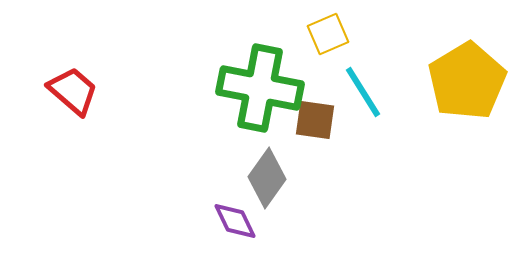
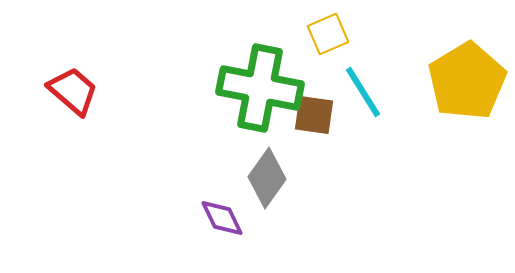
brown square: moved 1 px left, 5 px up
purple diamond: moved 13 px left, 3 px up
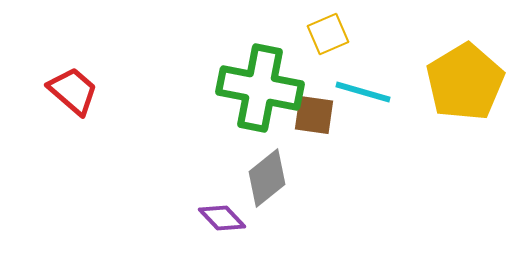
yellow pentagon: moved 2 px left, 1 px down
cyan line: rotated 42 degrees counterclockwise
gray diamond: rotated 16 degrees clockwise
purple diamond: rotated 18 degrees counterclockwise
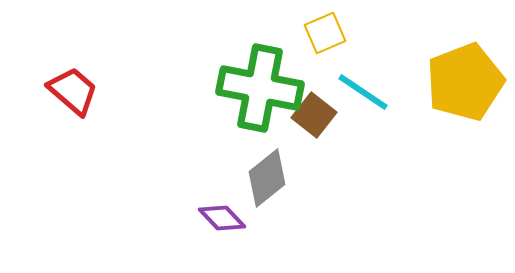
yellow square: moved 3 px left, 1 px up
yellow pentagon: rotated 10 degrees clockwise
cyan line: rotated 18 degrees clockwise
brown square: rotated 30 degrees clockwise
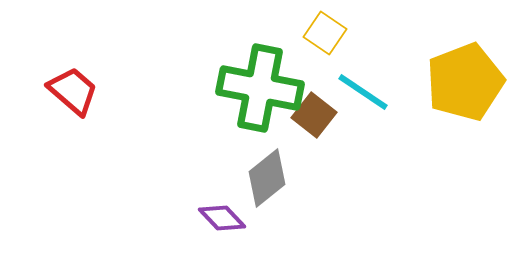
yellow square: rotated 33 degrees counterclockwise
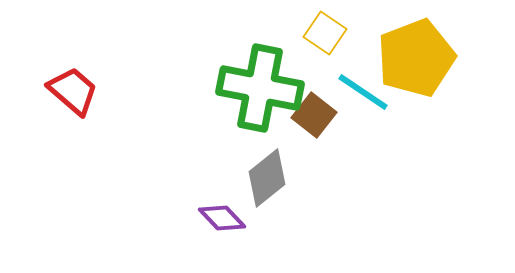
yellow pentagon: moved 49 px left, 24 px up
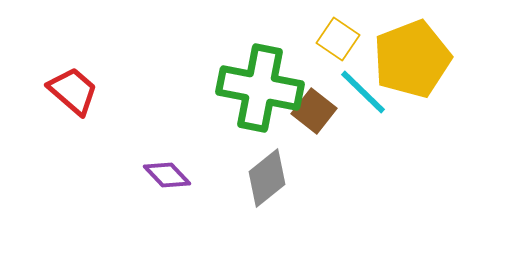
yellow square: moved 13 px right, 6 px down
yellow pentagon: moved 4 px left, 1 px down
cyan line: rotated 10 degrees clockwise
brown square: moved 4 px up
purple diamond: moved 55 px left, 43 px up
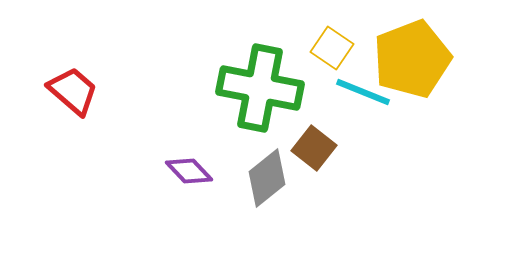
yellow square: moved 6 px left, 9 px down
cyan line: rotated 22 degrees counterclockwise
brown square: moved 37 px down
purple diamond: moved 22 px right, 4 px up
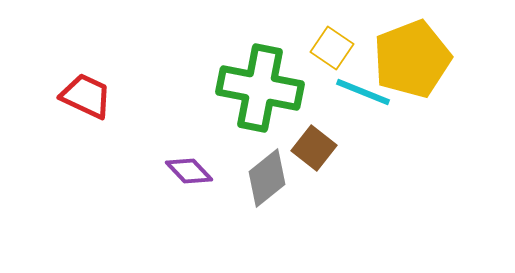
red trapezoid: moved 13 px right, 5 px down; rotated 16 degrees counterclockwise
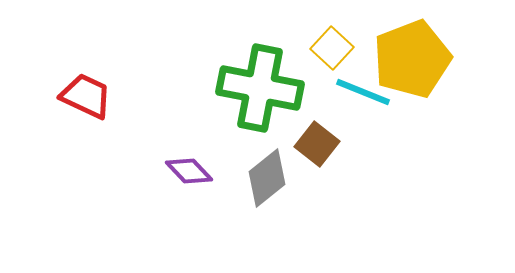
yellow square: rotated 9 degrees clockwise
brown square: moved 3 px right, 4 px up
